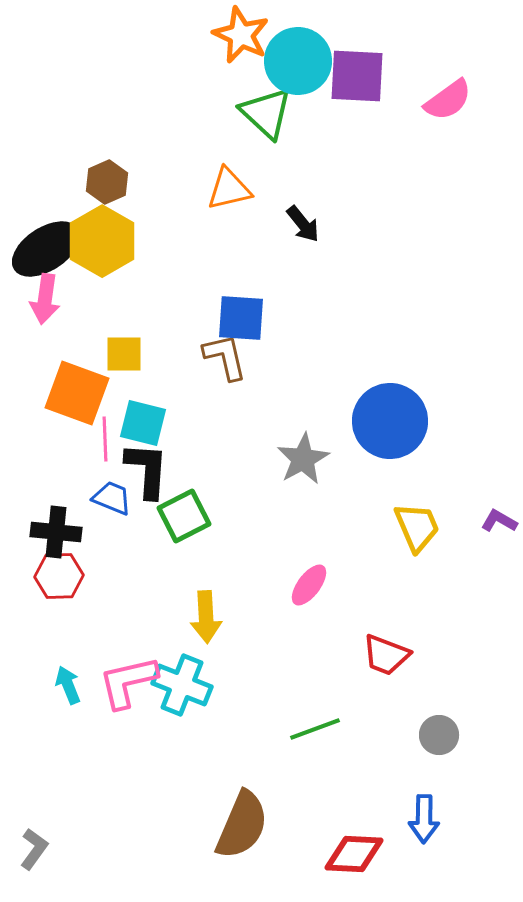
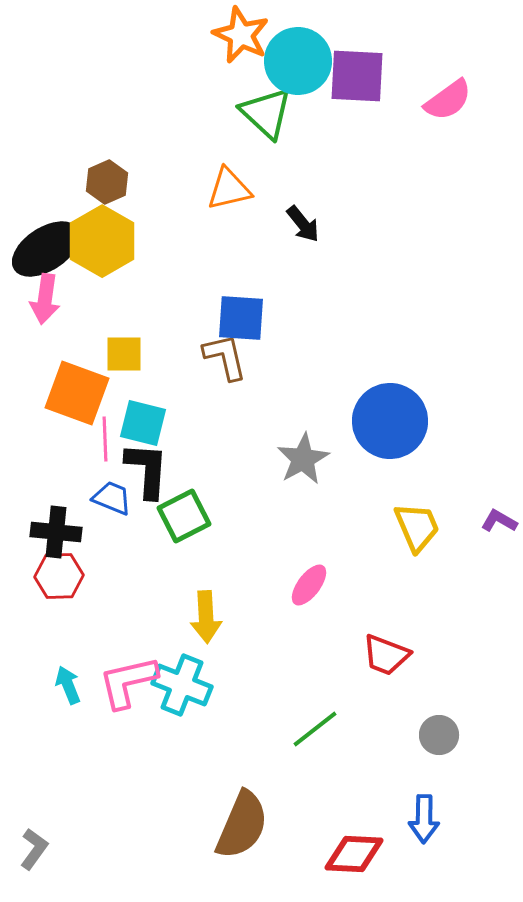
green line: rotated 18 degrees counterclockwise
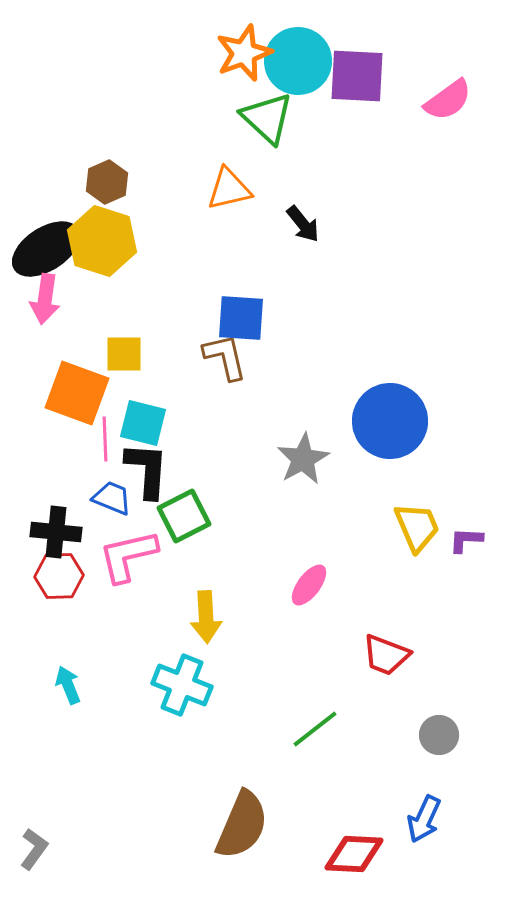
orange star: moved 3 px right, 18 px down; rotated 26 degrees clockwise
green triangle: moved 1 px right, 5 px down
yellow hexagon: rotated 12 degrees counterclockwise
purple L-shape: moved 33 px left, 19 px down; rotated 27 degrees counterclockwise
pink L-shape: moved 126 px up
blue arrow: rotated 24 degrees clockwise
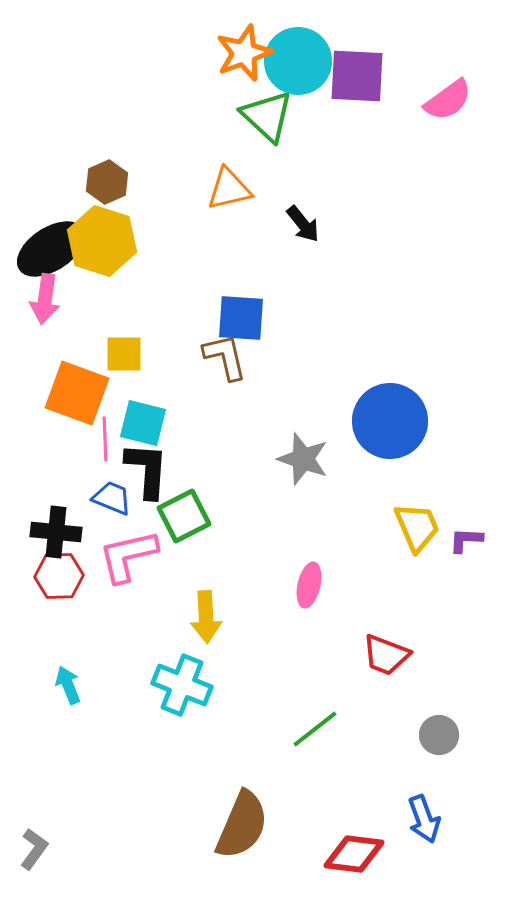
green triangle: moved 2 px up
black ellipse: moved 5 px right
gray star: rotated 24 degrees counterclockwise
pink ellipse: rotated 24 degrees counterclockwise
blue arrow: rotated 45 degrees counterclockwise
red diamond: rotated 4 degrees clockwise
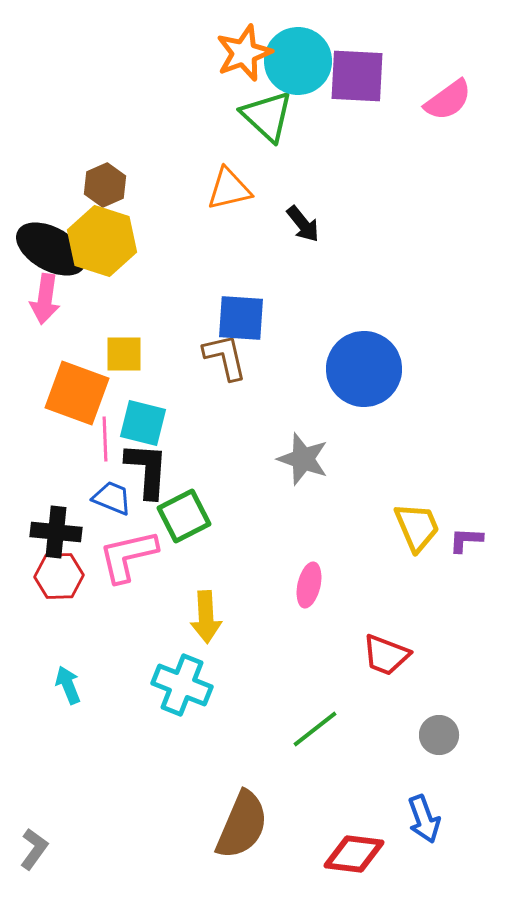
brown hexagon: moved 2 px left, 3 px down
black ellipse: rotated 62 degrees clockwise
blue circle: moved 26 px left, 52 px up
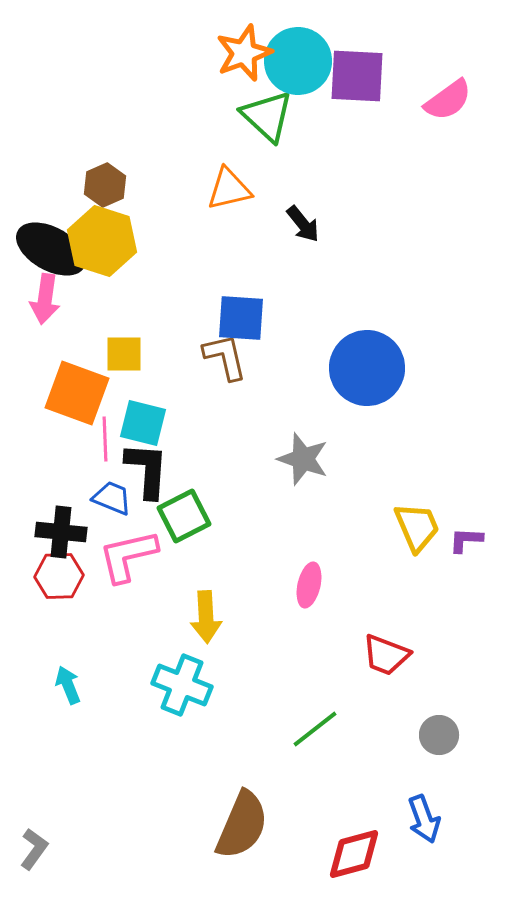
blue circle: moved 3 px right, 1 px up
black cross: moved 5 px right
red diamond: rotated 22 degrees counterclockwise
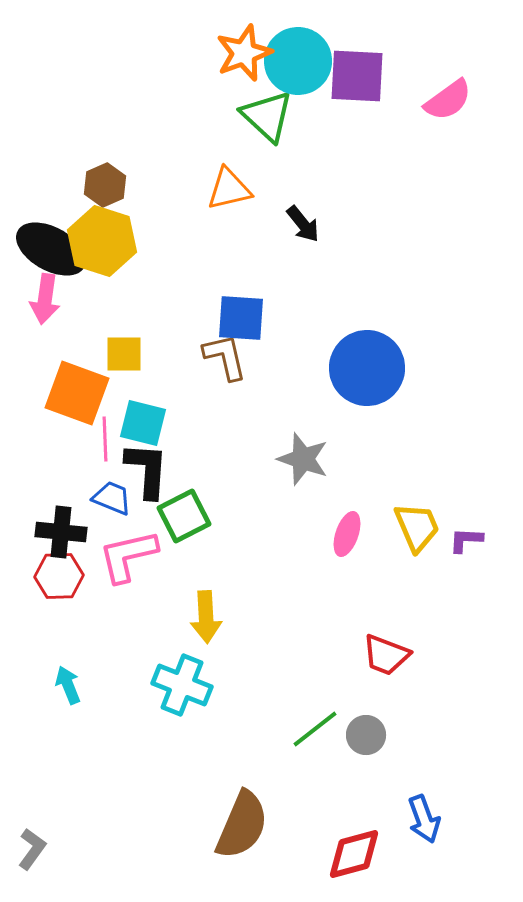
pink ellipse: moved 38 px right, 51 px up; rotated 6 degrees clockwise
gray circle: moved 73 px left
gray L-shape: moved 2 px left
